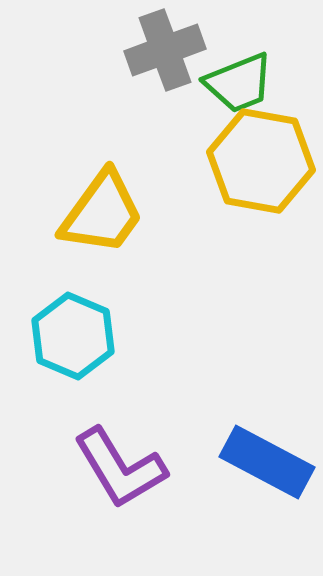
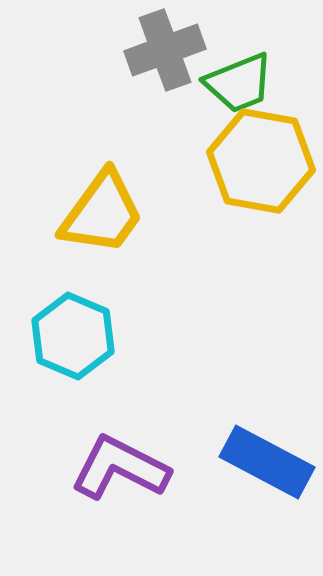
purple L-shape: rotated 148 degrees clockwise
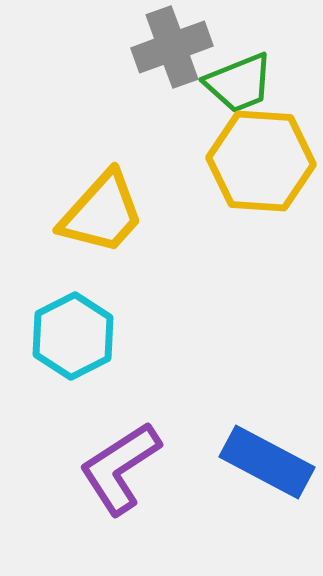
gray cross: moved 7 px right, 3 px up
yellow hexagon: rotated 6 degrees counterclockwise
yellow trapezoid: rotated 6 degrees clockwise
cyan hexagon: rotated 10 degrees clockwise
purple L-shape: rotated 60 degrees counterclockwise
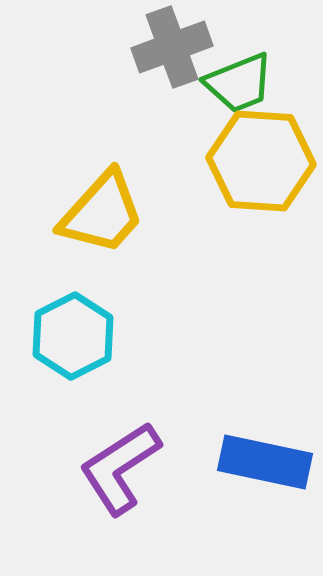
blue rectangle: moved 2 px left; rotated 16 degrees counterclockwise
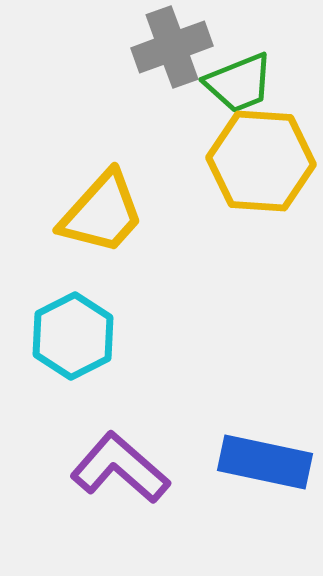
purple L-shape: rotated 74 degrees clockwise
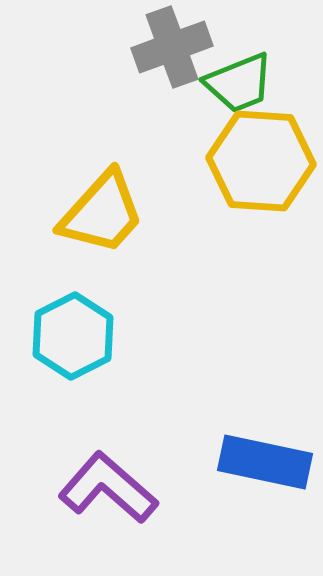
purple L-shape: moved 12 px left, 20 px down
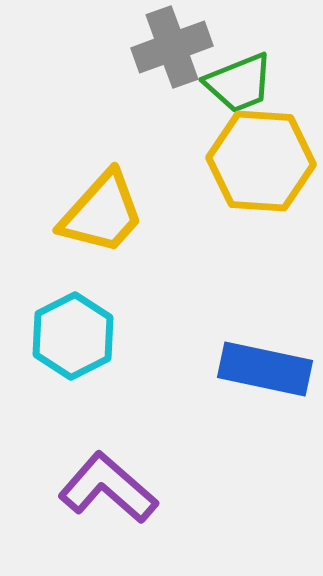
blue rectangle: moved 93 px up
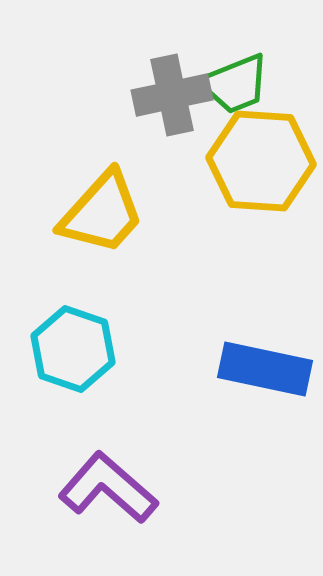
gray cross: moved 48 px down; rotated 8 degrees clockwise
green trapezoid: moved 4 px left, 1 px down
cyan hexagon: moved 13 px down; rotated 14 degrees counterclockwise
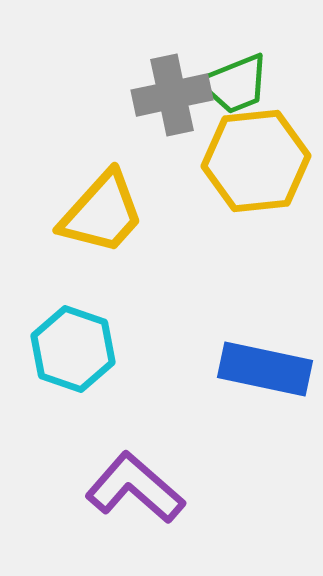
yellow hexagon: moved 5 px left; rotated 10 degrees counterclockwise
purple L-shape: moved 27 px right
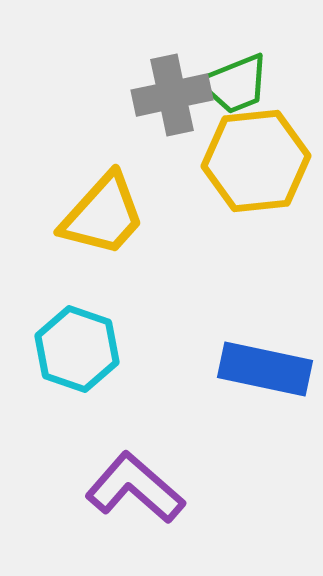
yellow trapezoid: moved 1 px right, 2 px down
cyan hexagon: moved 4 px right
